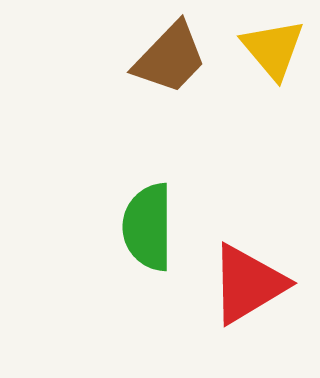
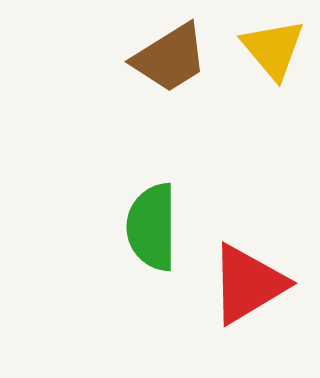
brown trapezoid: rotated 14 degrees clockwise
green semicircle: moved 4 px right
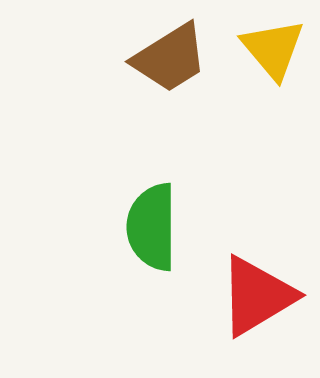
red triangle: moved 9 px right, 12 px down
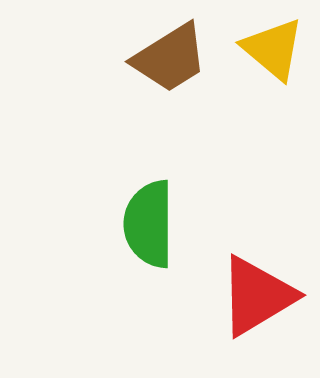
yellow triangle: rotated 10 degrees counterclockwise
green semicircle: moved 3 px left, 3 px up
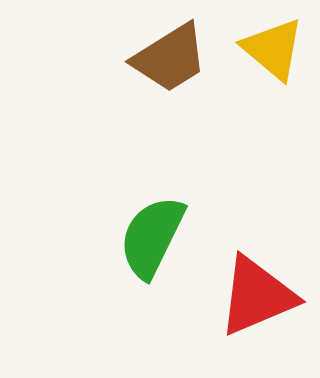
green semicircle: moved 3 px right, 13 px down; rotated 26 degrees clockwise
red triangle: rotated 8 degrees clockwise
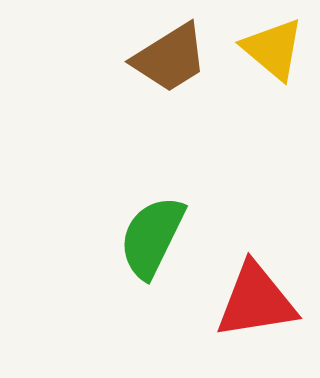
red triangle: moved 1 px left, 5 px down; rotated 14 degrees clockwise
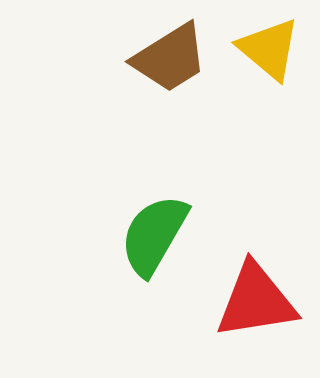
yellow triangle: moved 4 px left
green semicircle: moved 2 px right, 2 px up; rotated 4 degrees clockwise
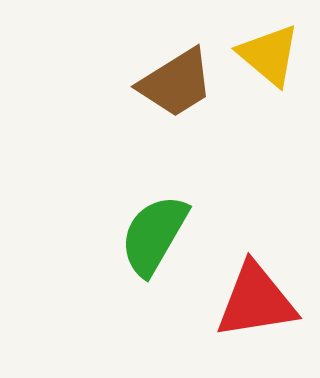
yellow triangle: moved 6 px down
brown trapezoid: moved 6 px right, 25 px down
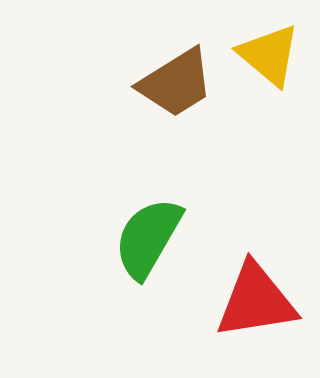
green semicircle: moved 6 px left, 3 px down
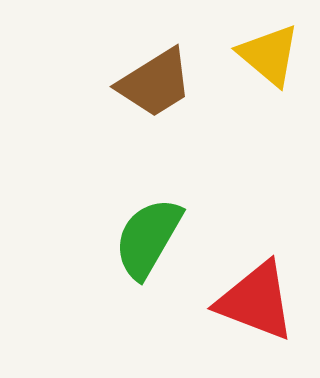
brown trapezoid: moved 21 px left
red triangle: rotated 30 degrees clockwise
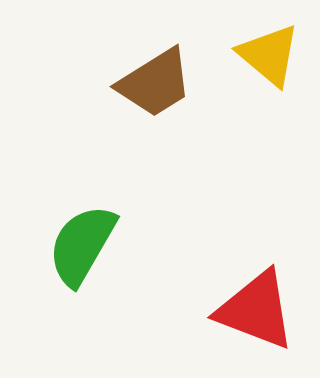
green semicircle: moved 66 px left, 7 px down
red triangle: moved 9 px down
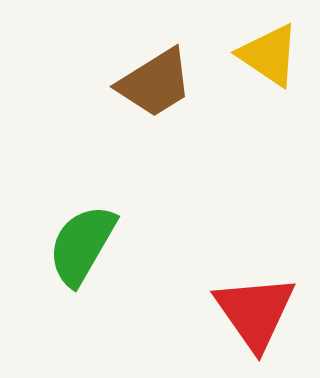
yellow triangle: rotated 6 degrees counterclockwise
red triangle: moved 1 px left, 2 px down; rotated 34 degrees clockwise
